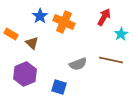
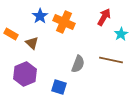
gray semicircle: rotated 48 degrees counterclockwise
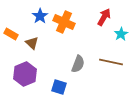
brown line: moved 2 px down
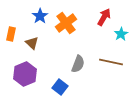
orange cross: moved 2 px right, 1 px down; rotated 30 degrees clockwise
orange rectangle: rotated 72 degrees clockwise
blue square: moved 1 px right; rotated 21 degrees clockwise
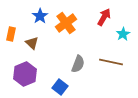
cyan star: moved 2 px right
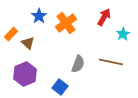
blue star: moved 1 px left
orange rectangle: rotated 32 degrees clockwise
brown triangle: moved 4 px left
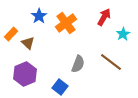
brown line: rotated 25 degrees clockwise
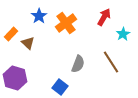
brown line: rotated 20 degrees clockwise
purple hexagon: moved 10 px left, 4 px down; rotated 20 degrees counterclockwise
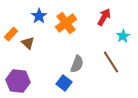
cyan star: moved 2 px down
gray semicircle: moved 1 px left
purple hexagon: moved 3 px right, 3 px down; rotated 10 degrees counterclockwise
blue square: moved 4 px right, 4 px up
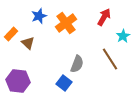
blue star: rotated 14 degrees clockwise
brown line: moved 1 px left, 3 px up
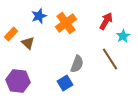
red arrow: moved 2 px right, 4 px down
blue square: moved 1 px right; rotated 21 degrees clockwise
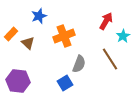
orange cross: moved 2 px left, 13 px down; rotated 15 degrees clockwise
gray semicircle: moved 2 px right
